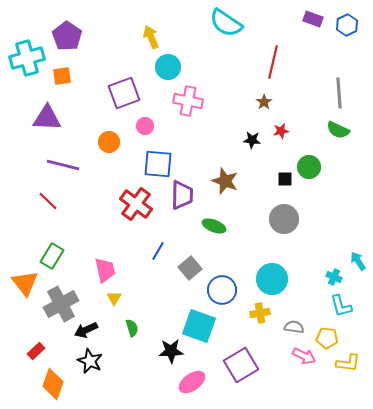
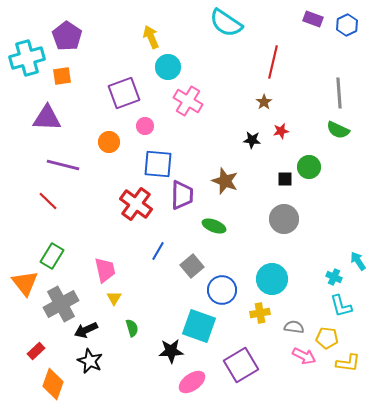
pink cross at (188, 101): rotated 20 degrees clockwise
gray square at (190, 268): moved 2 px right, 2 px up
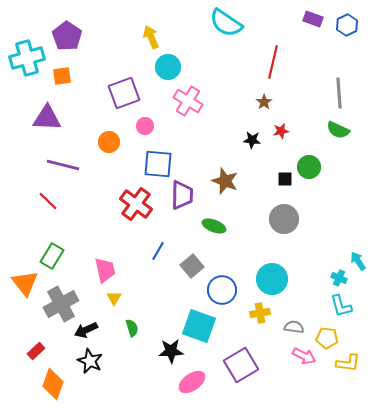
cyan cross at (334, 277): moved 5 px right, 1 px down
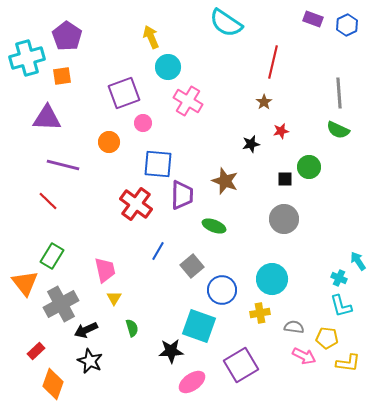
pink circle at (145, 126): moved 2 px left, 3 px up
black star at (252, 140): moved 1 px left, 4 px down; rotated 18 degrees counterclockwise
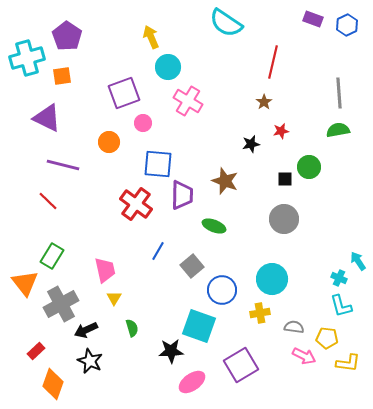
purple triangle at (47, 118): rotated 24 degrees clockwise
green semicircle at (338, 130): rotated 145 degrees clockwise
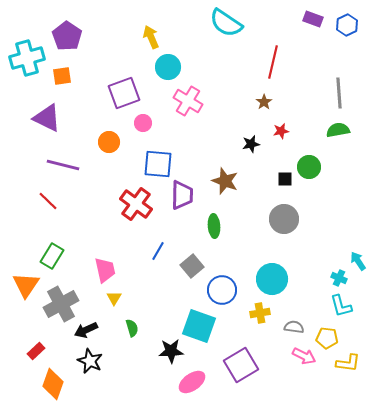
green ellipse at (214, 226): rotated 65 degrees clockwise
orange triangle at (25, 283): moved 1 px right, 2 px down; rotated 12 degrees clockwise
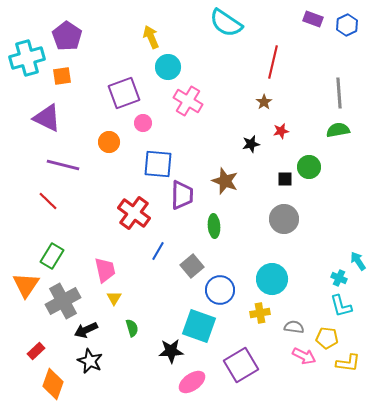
red cross at (136, 204): moved 2 px left, 9 px down
blue circle at (222, 290): moved 2 px left
gray cross at (61, 304): moved 2 px right, 3 px up
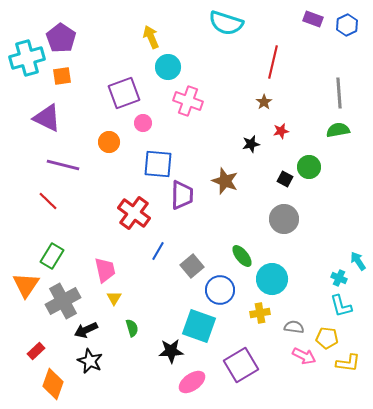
cyan semicircle at (226, 23): rotated 16 degrees counterclockwise
purple pentagon at (67, 36): moved 6 px left, 2 px down
pink cross at (188, 101): rotated 12 degrees counterclockwise
black square at (285, 179): rotated 28 degrees clockwise
green ellipse at (214, 226): moved 28 px right, 30 px down; rotated 35 degrees counterclockwise
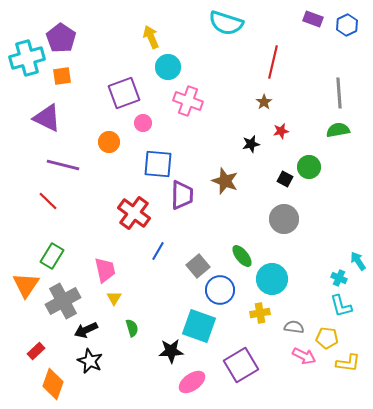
gray square at (192, 266): moved 6 px right
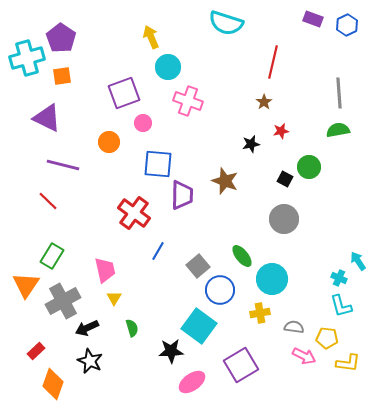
cyan square at (199, 326): rotated 16 degrees clockwise
black arrow at (86, 330): moved 1 px right, 2 px up
